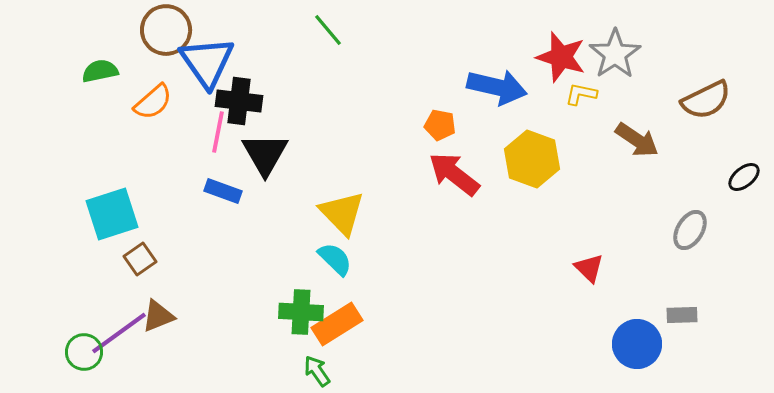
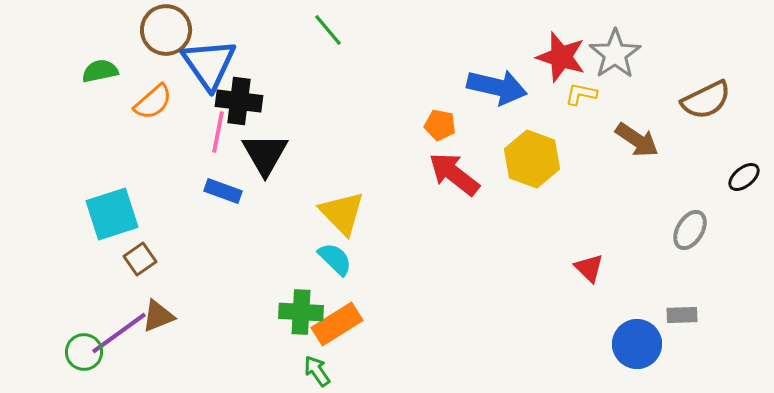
blue triangle: moved 2 px right, 2 px down
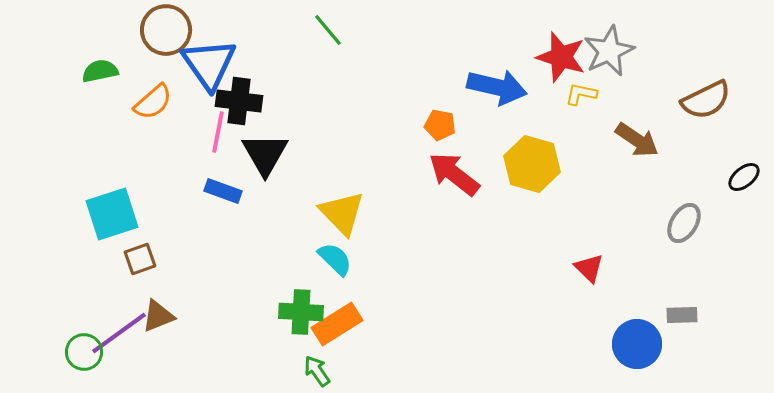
gray star: moved 6 px left, 3 px up; rotated 9 degrees clockwise
yellow hexagon: moved 5 px down; rotated 4 degrees counterclockwise
gray ellipse: moved 6 px left, 7 px up
brown square: rotated 16 degrees clockwise
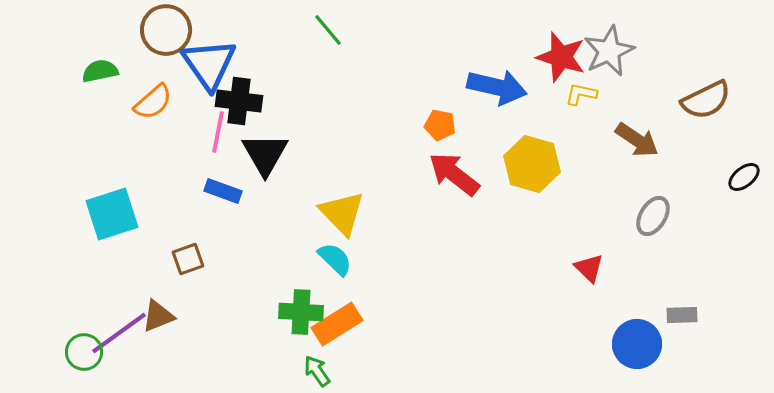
gray ellipse: moved 31 px left, 7 px up
brown square: moved 48 px right
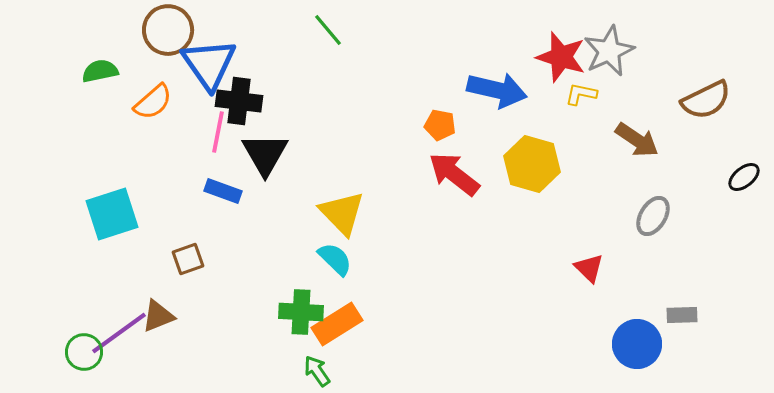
brown circle: moved 2 px right
blue arrow: moved 3 px down
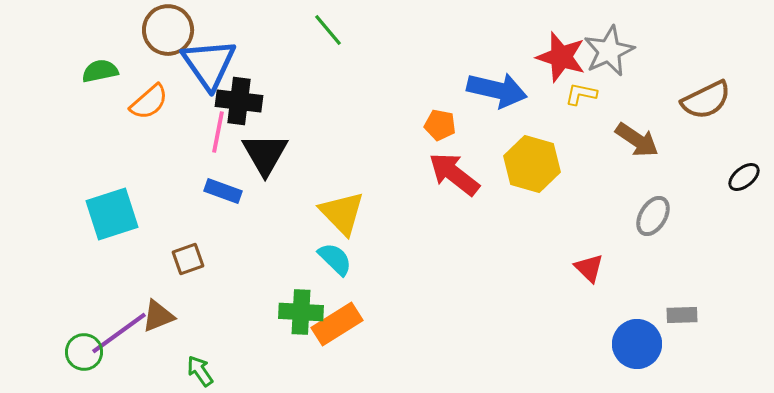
orange semicircle: moved 4 px left
green arrow: moved 117 px left
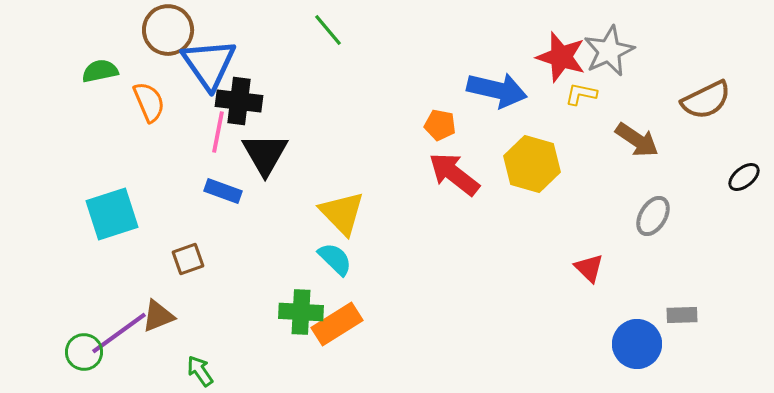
orange semicircle: rotated 72 degrees counterclockwise
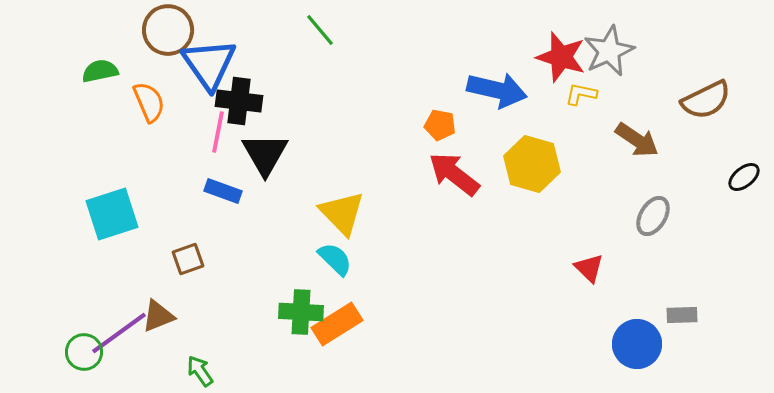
green line: moved 8 px left
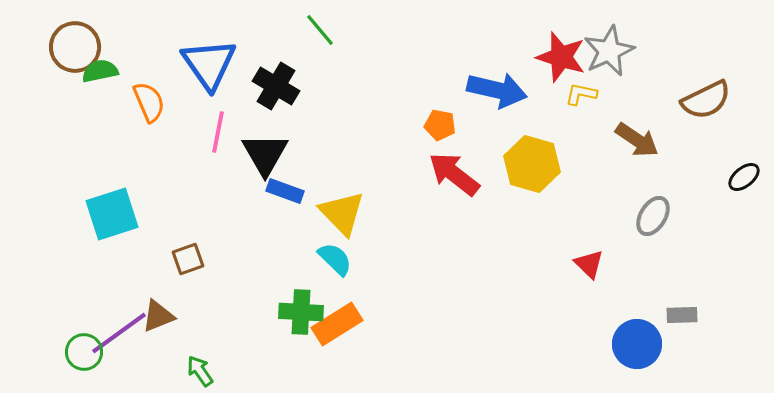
brown circle: moved 93 px left, 17 px down
black cross: moved 37 px right, 15 px up; rotated 24 degrees clockwise
blue rectangle: moved 62 px right
red triangle: moved 4 px up
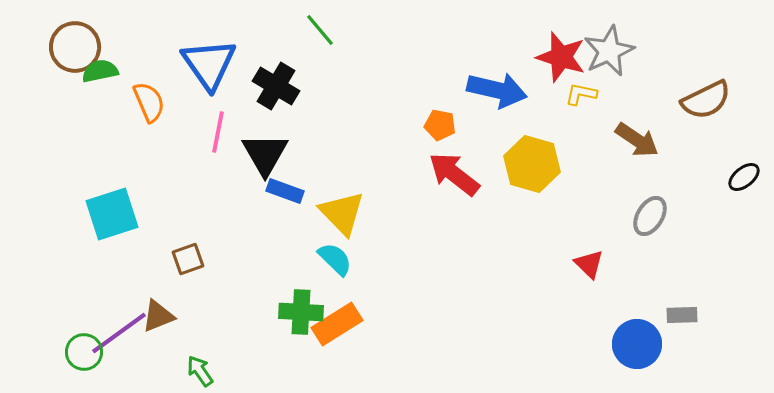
gray ellipse: moved 3 px left
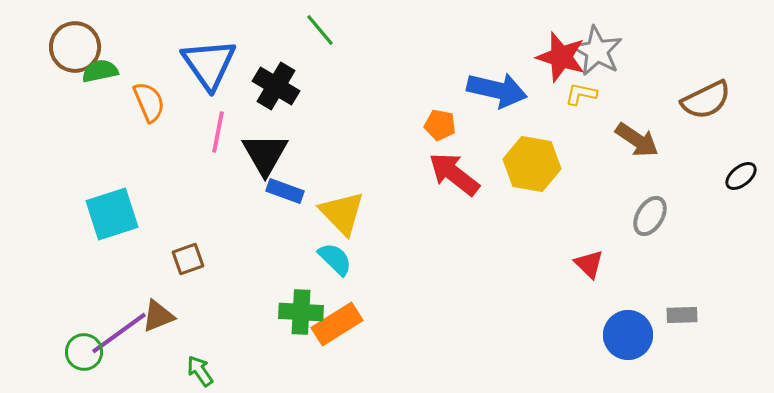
gray star: moved 12 px left; rotated 18 degrees counterclockwise
yellow hexagon: rotated 6 degrees counterclockwise
black ellipse: moved 3 px left, 1 px up
blue circle: moved 9 px left, 9 px up
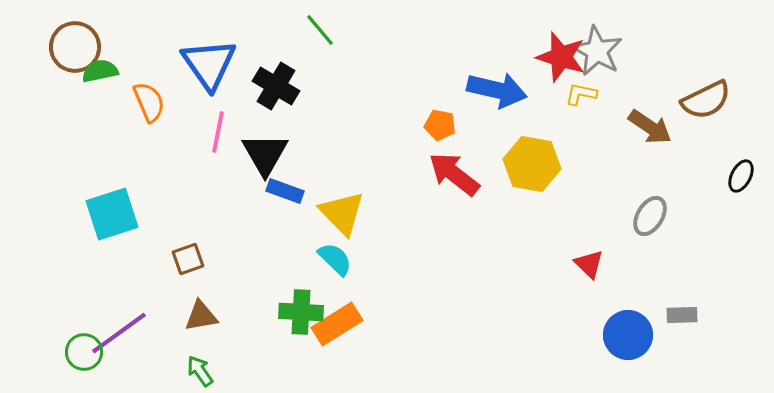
brown arrow: moved 13 px right, 13 px up
black ellipse: rotated 24 degrees counterclockwise
brown triangle: moved 43 px right; rotated 12 degrees clockwise
